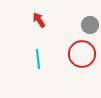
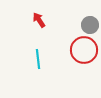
red circle: moved 2 px right, 4 px up
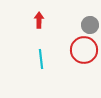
red arrow: rotated 35 degrees clockwise
cyan line: moved 3 px right
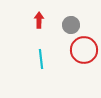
gray circle: moved 19 px left
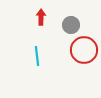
red arrow: moved 2 px right, 3 px up
cyan line: moved 4 px left, 3 px up
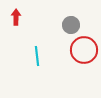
red arrow: moved 25 px left
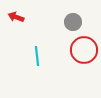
red arrow: rotated 70 degrees counterclockwise
gray circle: moved 2 px right, 3 px up
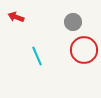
cyan line: rotated 18 degrees counterclockwise
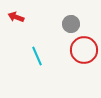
gray circle: moved 2 px left, 2 px down
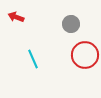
red circle: moved 1 px right, 5 px down
cyan line: moved 4 px left, 3 px down
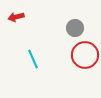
red arrow: rotated 35 degrees counterclockwise
gray circle: moved 4 px right, 4 px down
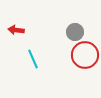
red arrow: moved 13 px down; rotated 21 degrees clockwise
gray circle: moved 4 px down
